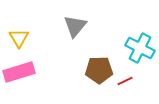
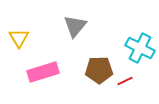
pink rectangle: moved 24 px right
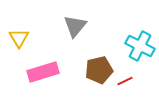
cyan cross: moved 2 px up
brown pentagon: rotated 12 degrees counterclockwise
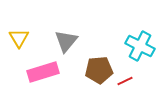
gray triangle: moved 9 px left, 15 px down
brown pentagon: rotated 8 degrees clockwise
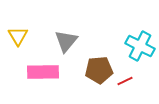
yellow triangle: moved 1 px left, 2 px up
pink rectangle: rotated 16 degrees clockwise
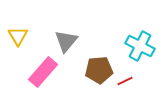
pink rectangle: rotated 48 degrees counterclockwise
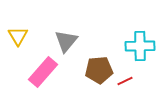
cyan cross: rotated 28 degrees counterclockwise
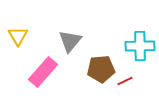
gray triangle: moved 4 px right
brown pentagon: moved 2 px right, 1 px up
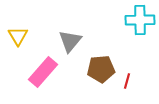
cyan cross: moved 26 px up
red line: moved 2 px right; rotated 49 degrees counterclockwise
